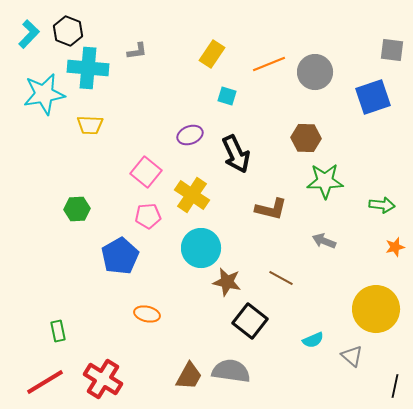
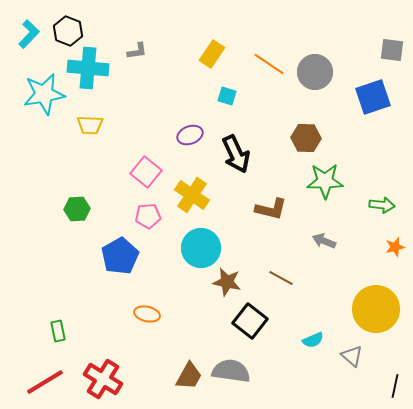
orange line: rotated 56 degrees clockwise
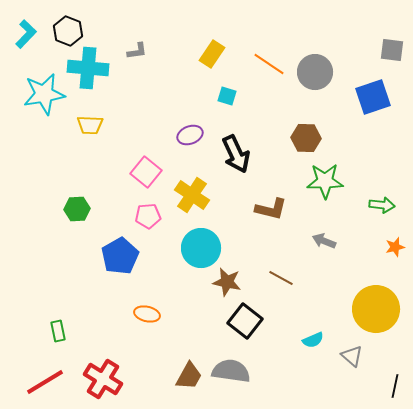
cyan L-shape: moved 3 px left
black square: moved 5 px left
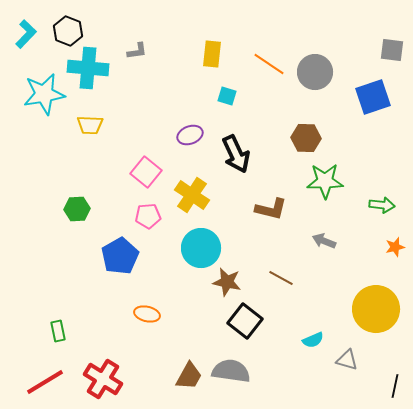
yellow rectangle: rotated 28 degrees counterclockwise
gray triangle: moved 5 px left, 4 px down; rotated 25 degrees counterclockwise
